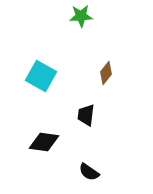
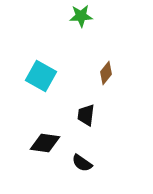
black diamond: moved 1 px right, 1 px down
black semicircle: moved 7 px left, 9 px up
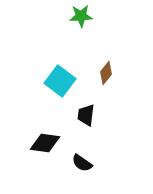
cyan square: moved 19 px right, 5 px down; rotated 8 degrees clockwise
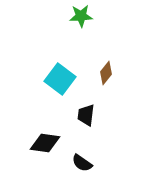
cyan square: moved 2 px up
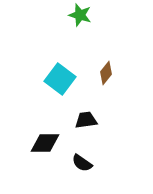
green star: moved 1 px left, 1 px up; rotated 20 degrees clockwise
black trapezoid: moved 5 px down; rotated 75 degrees clockwise
black diamond: rotated 8 degrees counterclockwise
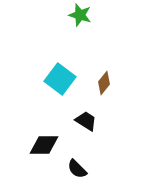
brown diamond: moved 2 px left, 10 px down
black trapezoid: moved 1 px down; rotated 40 degrees clockwise
black diamond: moved 1 px left, 2 px down
black semicircle: moved 5 px left, 6 px down; rotated 10 degrees clockwise
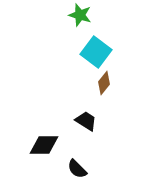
cyan square: moved 36 px right, 27 px up
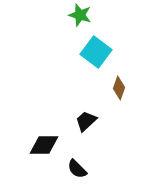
brown diamond: moved 15 px right, 5 px down; rotated 20 degrees counterclockwise
black trapezoid: rotated 75 degrees counterclockwise
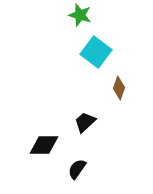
black trapezoid: moved 1 px left, 1 px down
black semicircle: rotated 80 degrees clockwise
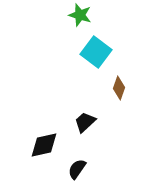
black diamond: rotated 12 degrees counterclockwise
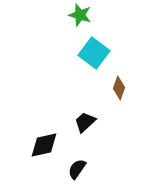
cyan square: moved 2 px left, 1 px down
